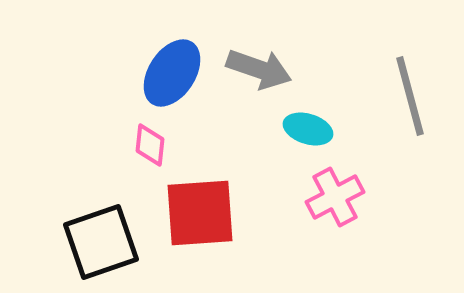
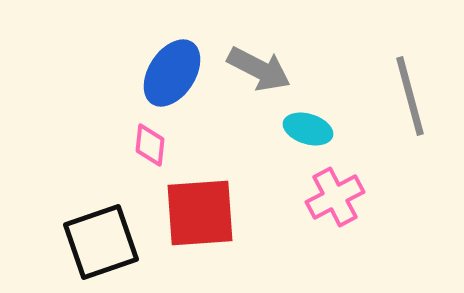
gray arrow: rotated 8 degrees clockwise
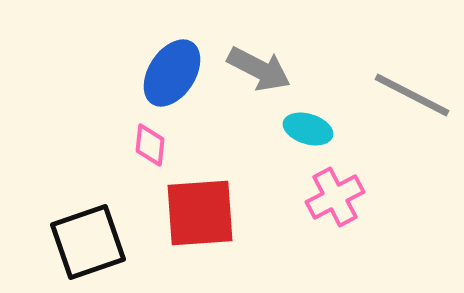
gray line: moved 2 px right, 1 px up; rotated 48 degrees counterclockwise
black square: moved 13 px left
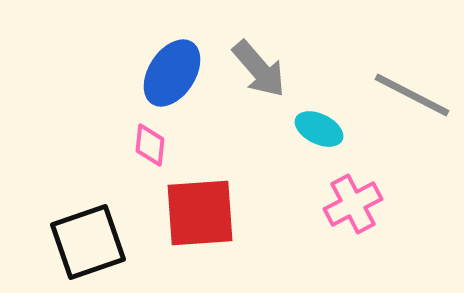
gray arrow: rotated 22 degrees clockwise
cyan ellipse: moved 11 px right; rotated 9 degrees clockwise
pink cross: moved 18 px right, 7 px down
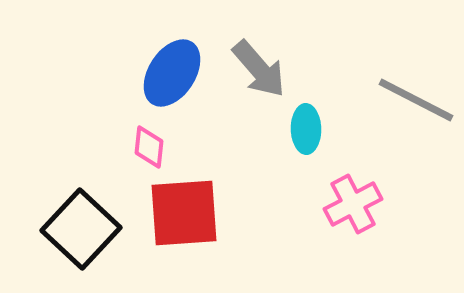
gray line: moved 4 px right, 5 px down
cyan ellipse: moved 13 px left; rotated 63 degrees clockwise
pink diamond: moved 1 px left, 2 px down
red square: moved 16 px left
black square: moved 7 px left, 13 px up; rotated 28 degrees counterclockwise
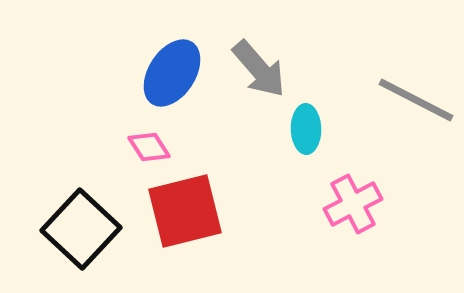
pink diamond: rotated 39 degrees counterclockwise
red square: moved 1 px right, 2 px up; rotated 10 degrees counterclockwise
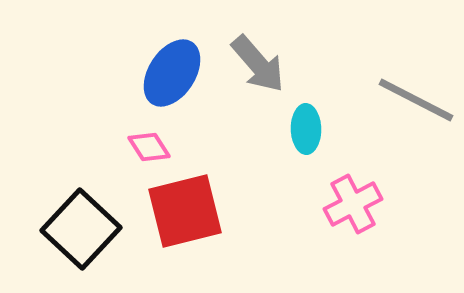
gray arrow: moved 1 px left, 5 px up
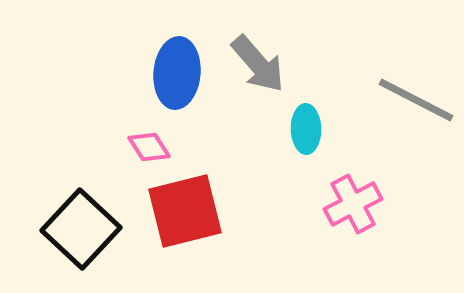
blue ellipse: moved 5 px right; rotated 28 degrees counterclockwise
